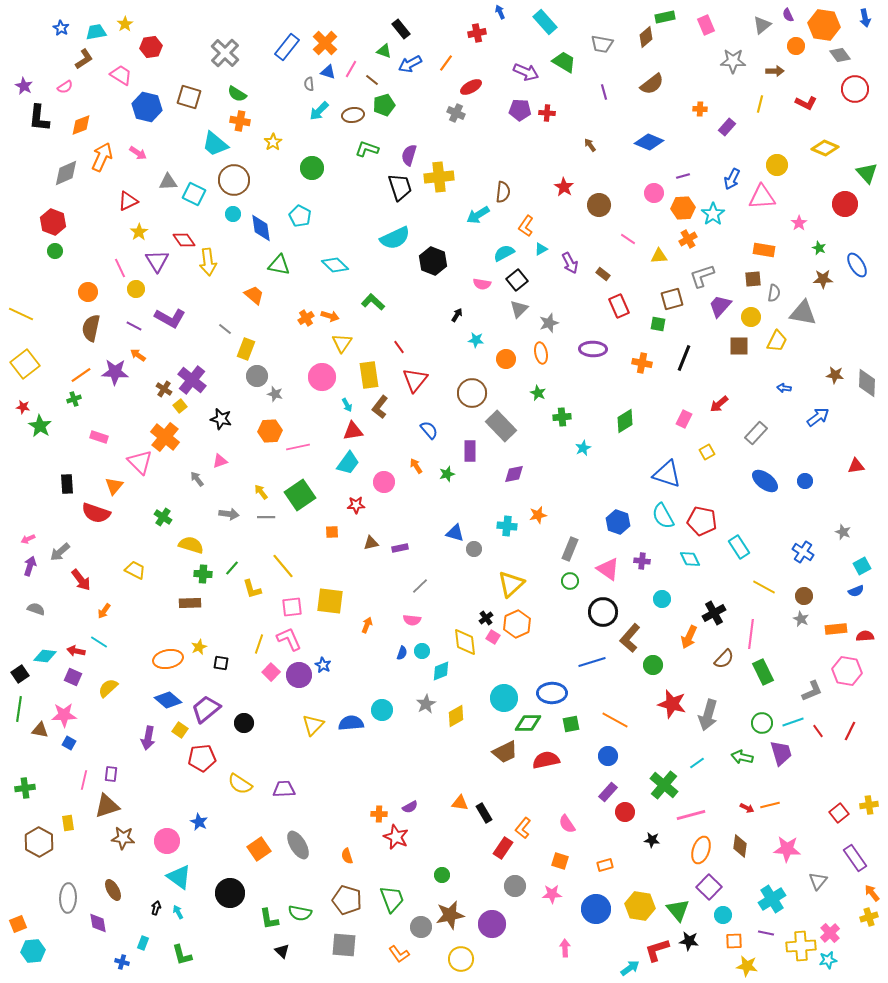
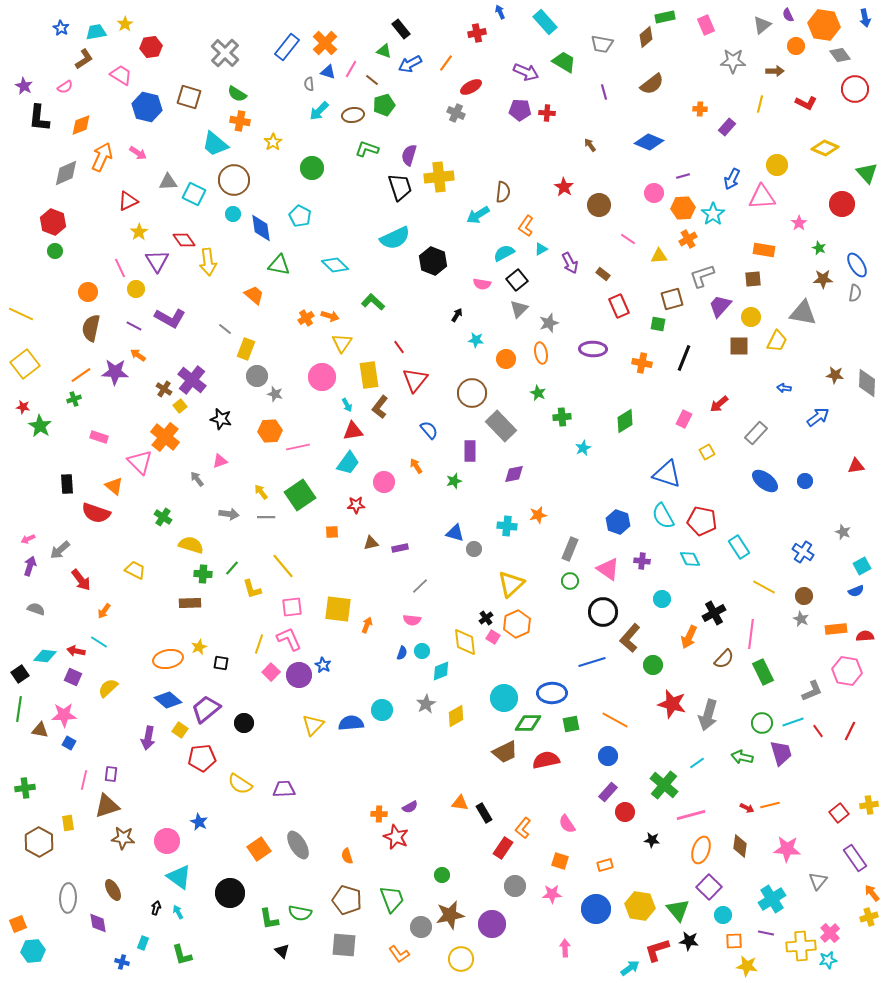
red circle at (845, 204): moved 3 px left
gray semicircle at (774, 293): moved 81 px right
green star at (447, 474): moved 7 px right, 7 px down
orange triangle at (114, 486): rotated 30 degrees counterclockwise
gray arrow at (60, 552): moved 2 px up
yellow square at (330, 601): moved 8 px right, 8 px down
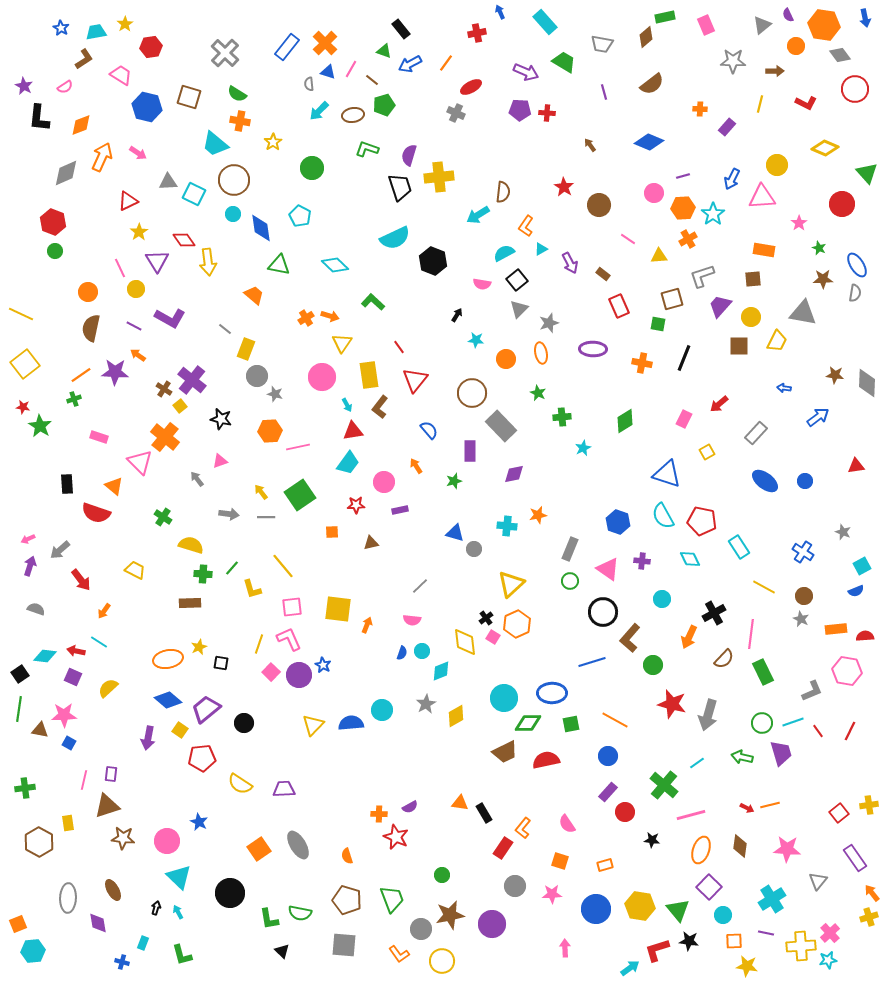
purple rectangle at (400, 548): moved 38 px up
cyan triangle at (179, 877): rotated 8 degrees clockwise
gray circle at (421, 927): moved 2 px down
yellow circle at (461, 959): moved 19 px left, 2 px down
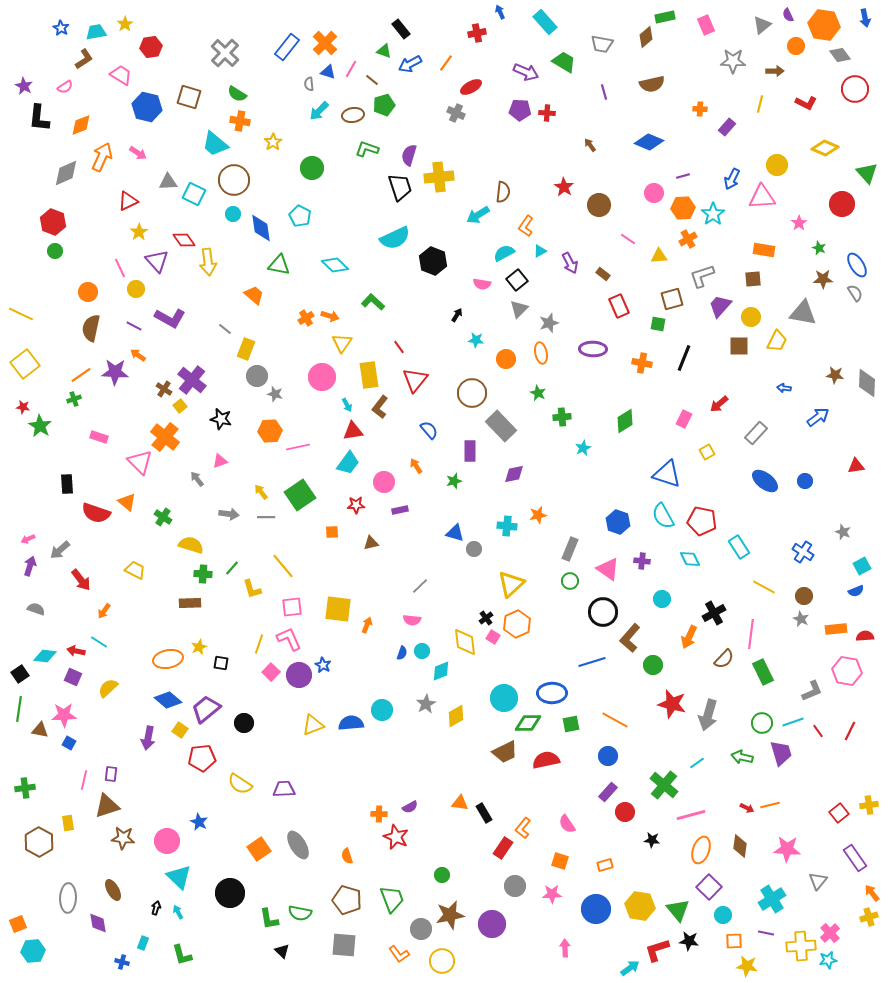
brown semicircle at (652, 84): rotated 25 degrees clockwise
cyan triangle at (541, 249): moved 1 px left, 2 px down
purple triangle at (157, 261): rotated 10 degrees counterclockwise
gray semicircle at (855, 293): rotated 42 degrees counterclockwise
orange triangle at (114, 486): moved 13 px right, 16 px down
yellow triangle at (313, 725): rotated 25 degrees clockwise
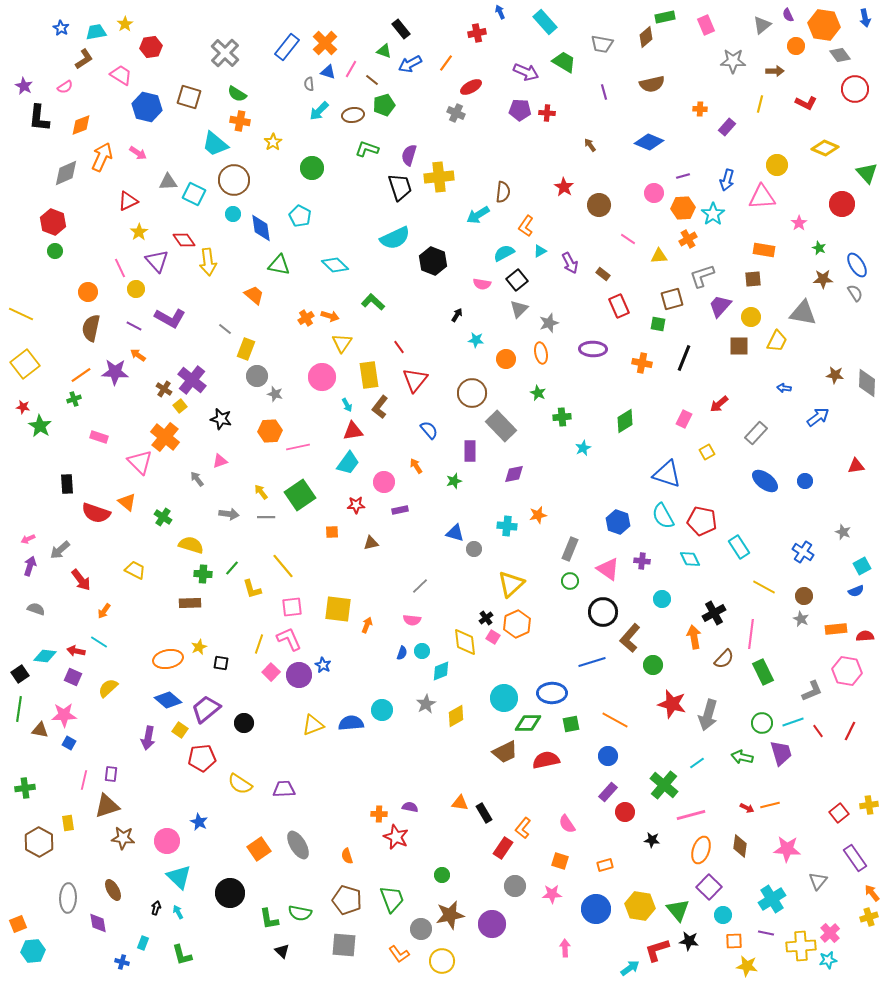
blue arrow at (732, 179): moved 5 px left, 1 px down; rotated 10 degrees counterclockwise
orange arrow at (689, 637): moved 5 px right; rotated 145 degrees clockwise
purple semicircle at (410, 807): rotated 140 degrees counterclockwise
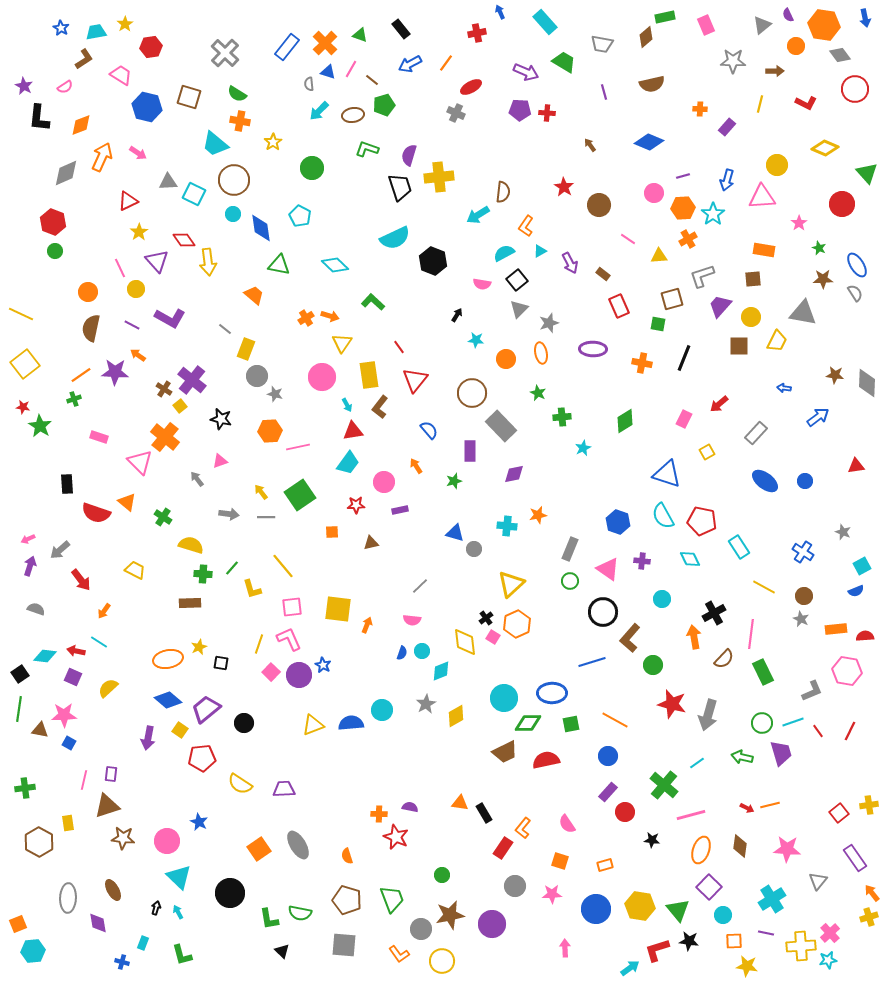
green triangle at (384, 51): moved 24 px left, 16 px up
purple line at (134, 326): moved 2 px left, 1 px up
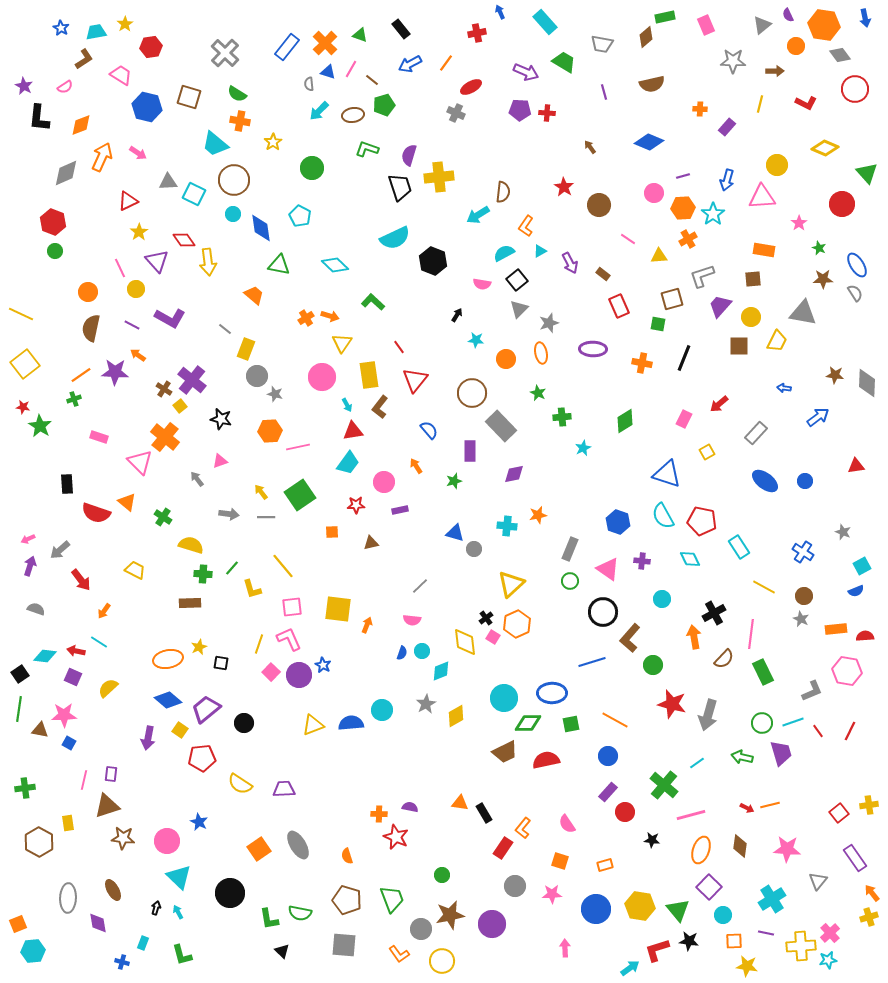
brown arrow at (590, 145): moved 2 px down
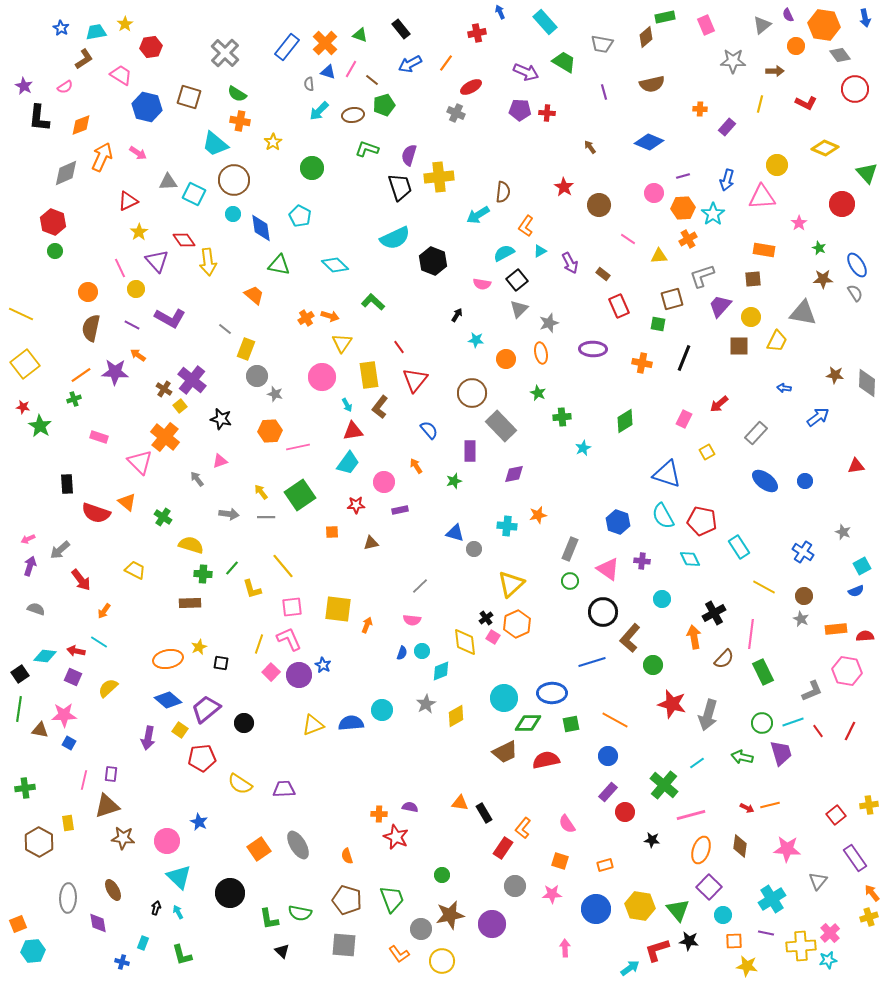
red square at (839, 813): moved 3 px left, 2 px down
